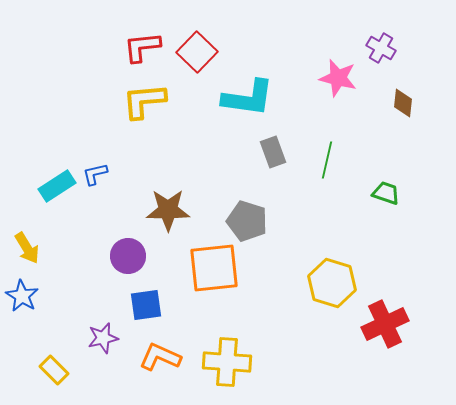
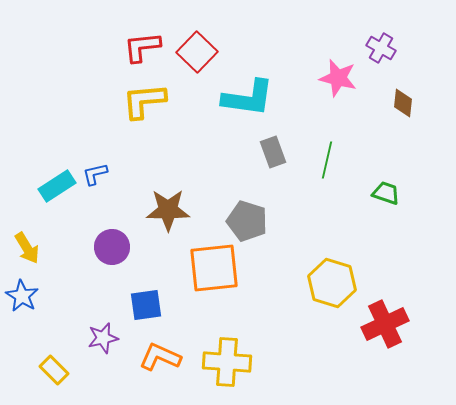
purple circle: moved 16 px left, 9 px up
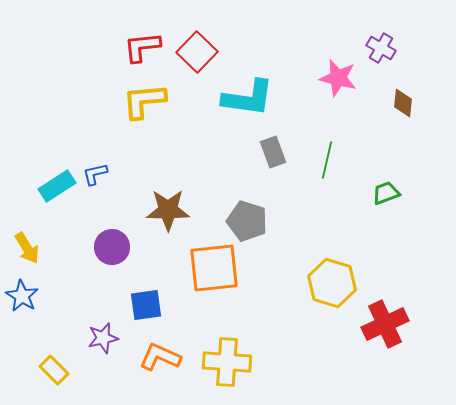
green trapezoid: rotated 40 degrees counterclockwise
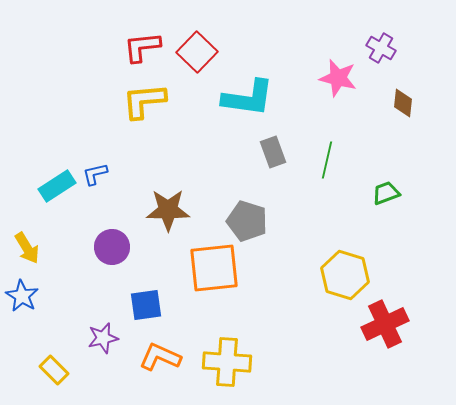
yellow hexagon: moved 13 px right, 8 px up
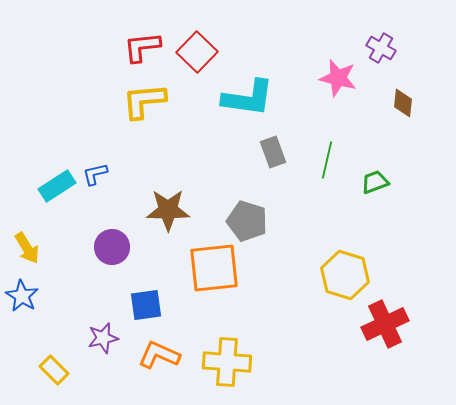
green trapezoid: moved 11 px left, 11 px up
orange L-shape: moved 1 px left, 2 px up
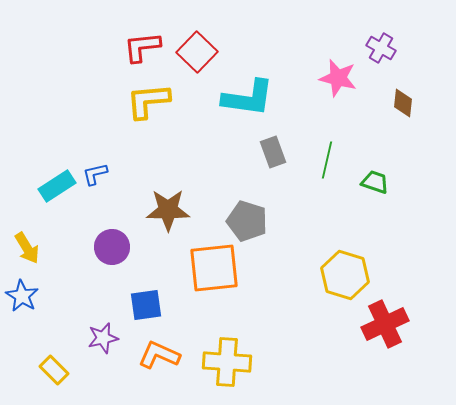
yellow L-shape: moved 4 px right
green trapezoid: rotated 40 degrees clockwise
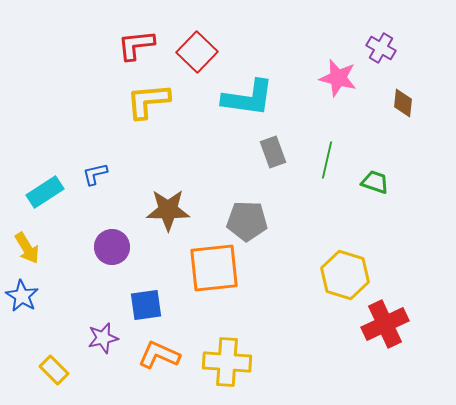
red L-shape: moved 6 px left, 2 px up
cyan rectangle: moved 12 px left, 6 px down
gray pentagon: rotated 15 degrees counterclockwise
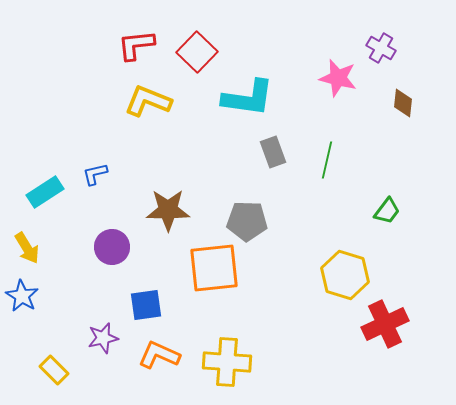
yellow L-shape: rotated 27 degrees clockwise
green trapezoid: moved 12 px right, 29 px down; rotated 108 degrees clockwise
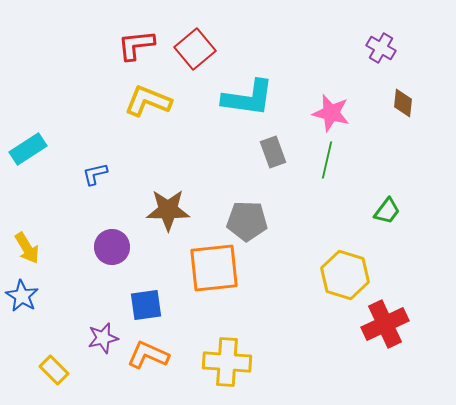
red square: moved 2 px left, 3 px up; rotated 6 degrees clockwise
pink star: moved 7 px left, 35 px down
cyan rectangle: moved 17 px left, 43 px up
orange L-shape: moved 11 px left
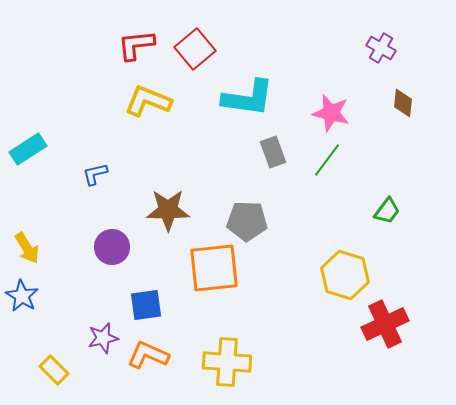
green line: rotated 24 degrees clockwise
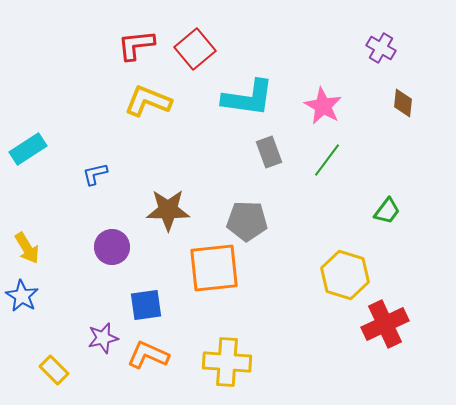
pink star: moved 8 px left, 7 px up; rotated 15 degrees clockwise
gray rectangle: moved 4 px left
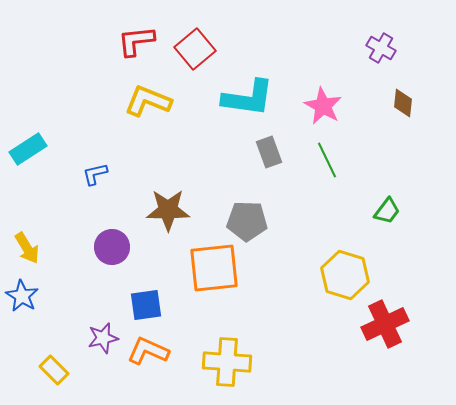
red L-shape: moved 4 px up
green line: rotated 63 degrees counterclockwise
orange L-shape: moved 4 px up
